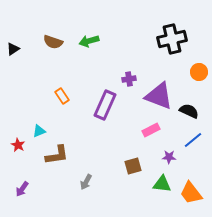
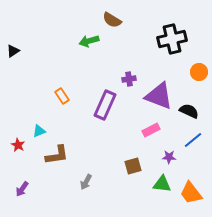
brown semicircle: moved 59 px right, 22 px up; rotated 12 degrees clockwise
black triangle: moved 2 px down
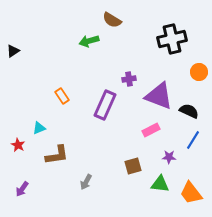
cyan triangle: moved 3 px up
blue line: rotated 18 degrees counterclockwise
green triangle: moved 2 px left
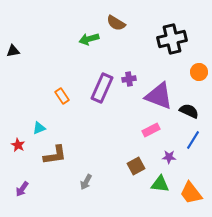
brown semicircle: moved 4 px right, 3 px down
green arrow: moved 2 px up
black triangle: rotated 24 degrees clockwise
purple rectangle: moved 3 px left, 17 px up
brown L-shape: moved 2 px left
brown square: moved 3 px right; rotated 12 degrees counterclockwise
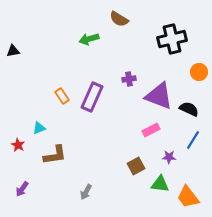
brown semicircle: moved 3 px right, 4 px up
purple rectangle: moved 10 px left, 9 px down
black semicircle: moved 2 px up
gray arrow: moved 10 px down
orange trapezoid: moved 3 px left, 4 px down
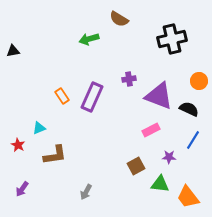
orange circle: moved 9 px down
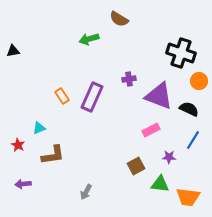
black cross: moved 9 px right, 14 px down; rotated 32 degrees clockwise
brown L-shape: moved 2 px left
purple arrow: moved 1 px right, 5 px up; rotated 49 degrees clockwise
orange trapezoid: rotated 45 degrees counterclockwise
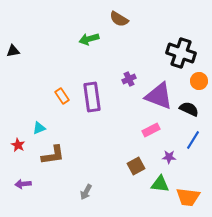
purple cross: rotated 16 degrees counterclockwise
purple rectangle: rotated 32 degrees counterclockwise
